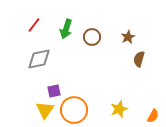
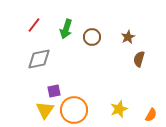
orange semicircle: moved 2 px left, 1 px up
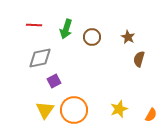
red line: rotated 56 degrees clockwise
brown star: rotated 16 degrees counterclockwise
gray diamond: moved 1 px right, 1 px up
purple square: moved 10 px up; rotated 16 degrees counterclockwise
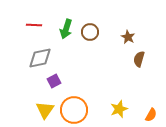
brown circle: moved 2 px left, 5 px up
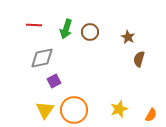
gray diamond: moved 2 px right
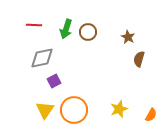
brown circle: moved 2 px left
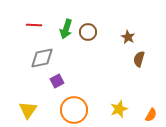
purple square: moved 3 px right
yellow triangle: moved 17 px left
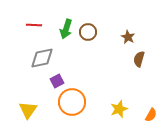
orange circle: moved 2 px left, 8 px up
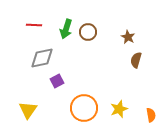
brown semicircle: moved 3 px left, 1 px down
orange circle: moved 12 px right, 6 px down
orange semicircle: rotated 40 degrees counterclockwise
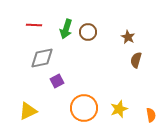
yellow triangle: moved 1 px down; rotated 30 degrees clockwise
